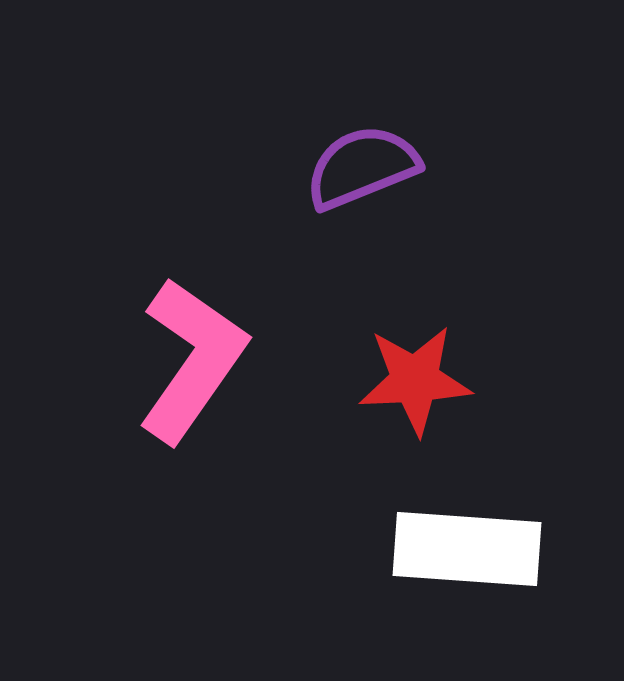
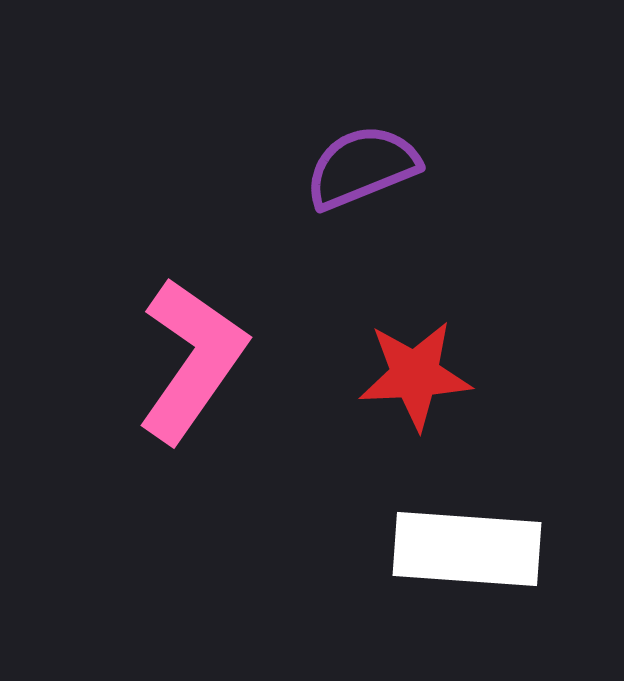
red star: moved 5 px up
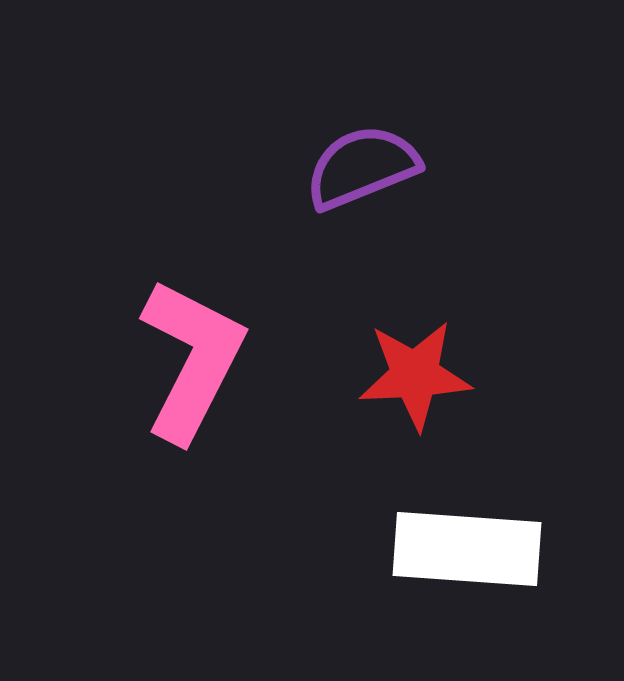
pink L-shape: rotated 8 degrees counterclockwise
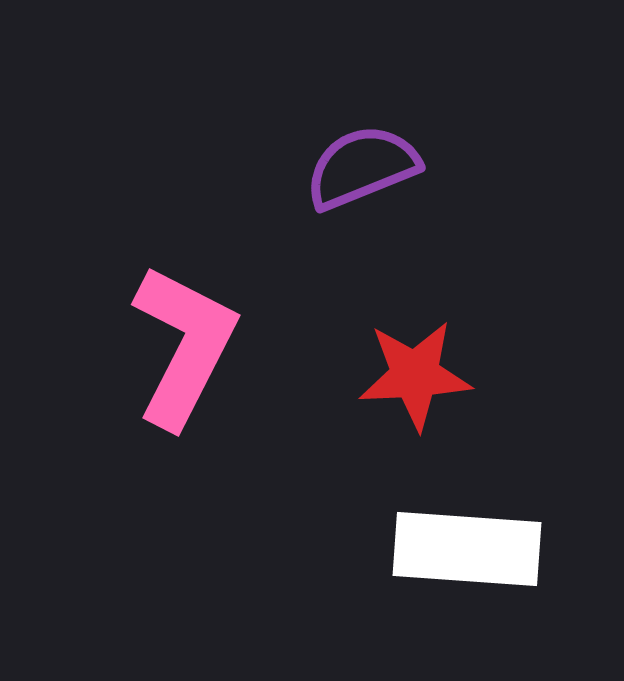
pink L-shape: moved 8 px left, 14 px up
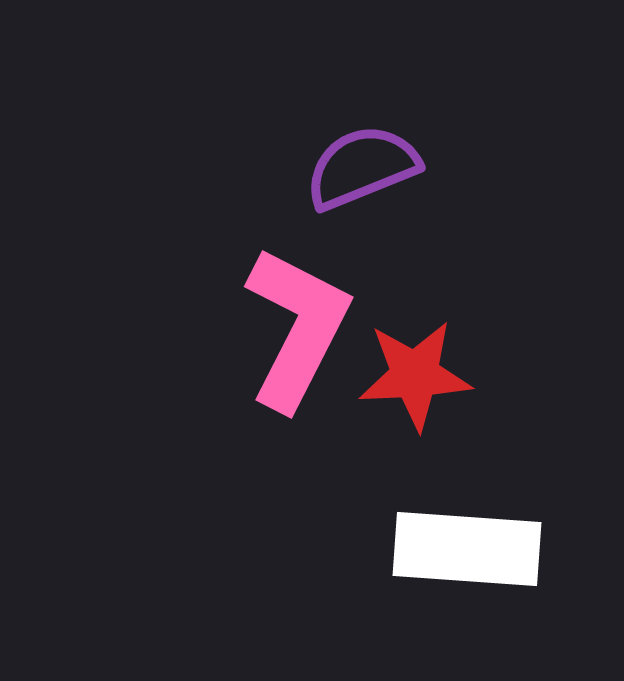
pink L-shape: moved 113 px right, 18 px up
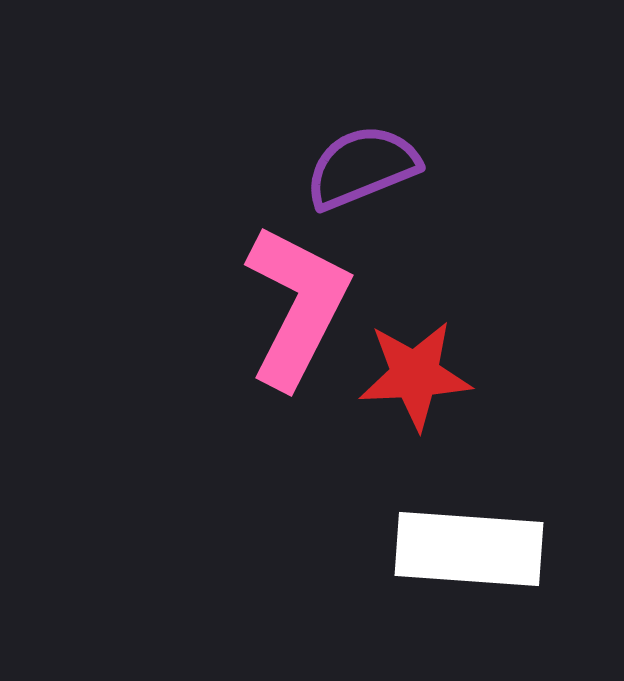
pink L-shape: moved 22 px up
white rectangle: moved 2 px right
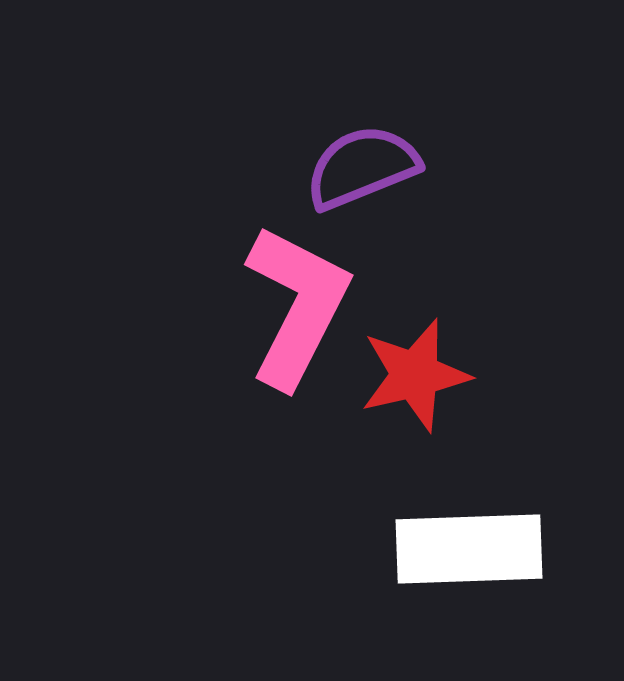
red star: rotated 10 degrees counterclockwise
white rectangle: rotated 6 degrees counterclockwise
